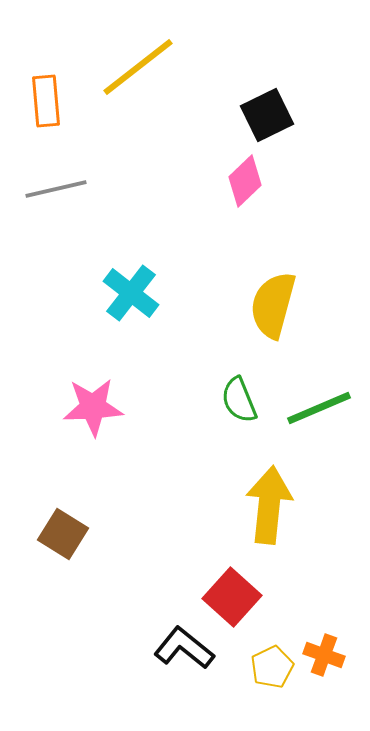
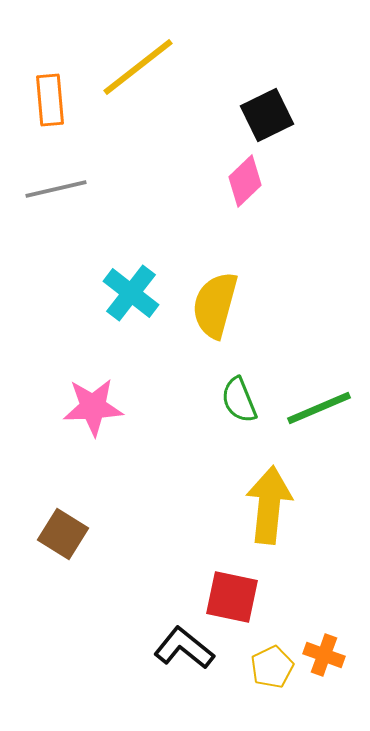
orange rectangle: moved 4 px right, 1 px up
yellow semicircle: moved 58 px left
red square: rotated 30 degrees counterclockwise
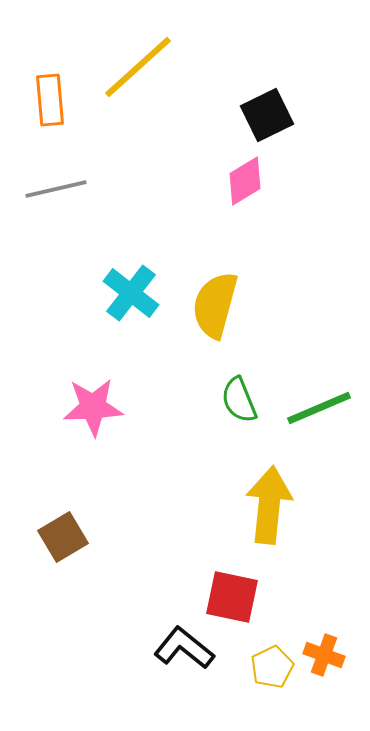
yellow line: rotated 4 degrees counterclockwise
pink diamond: rotated 12 degrees clockwise
brown square: moved 3 px down; rotated 27 degrees clockwise
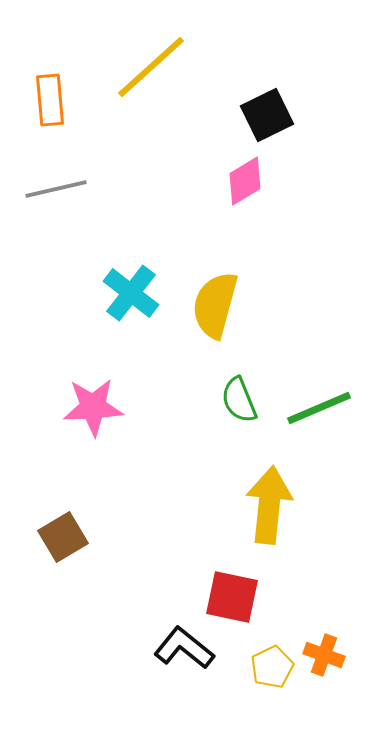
yellow line: moved 13 px right
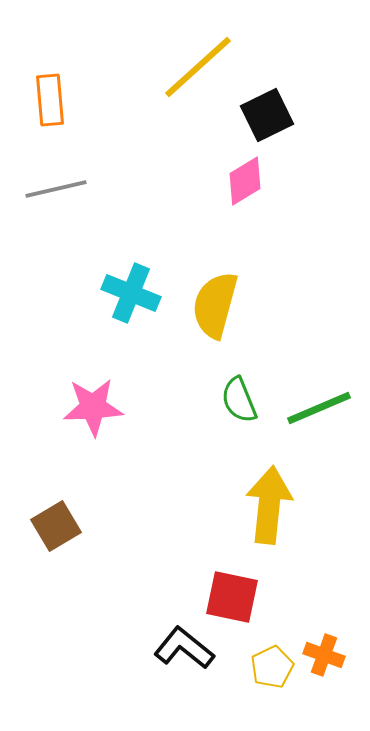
yellow line: moved 47 px right
cyan cross: rotated 16 degrees counterclockwise
brown square: moved 7 px left, 11 px up
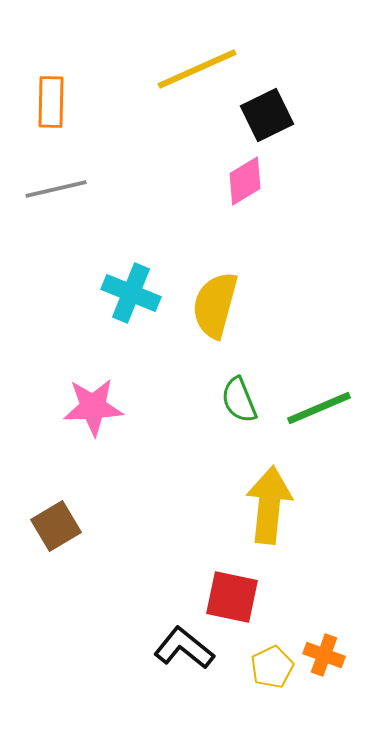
yellow line: moved 1 px left, 2 px down; rotated 18 degrees clockwise
orange rectangle: moved 1 px right, 2 px down; rotated 6 degrees clockwise
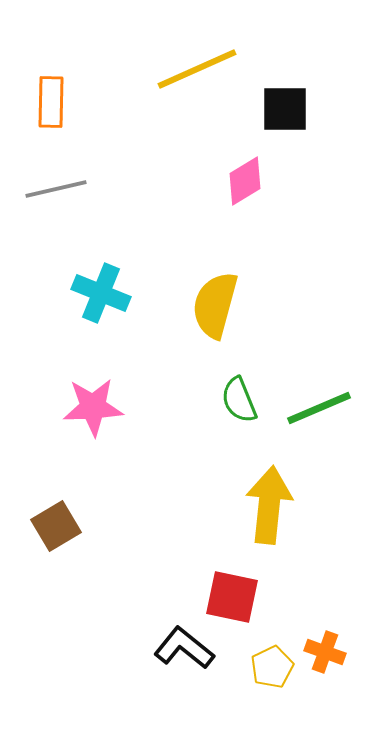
black square: moved 18 px right, 6 px up; rotated 26 degrees clockwise
cyan cross: moved 30 px left
orange cross: moved 1 px right, 3 px up
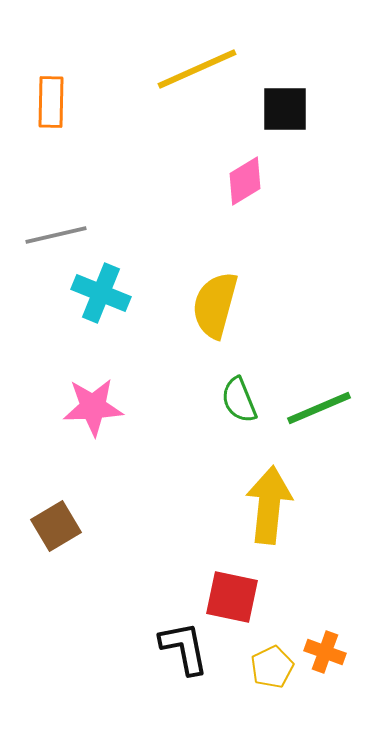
gray line: moved 46 px down
black L-shape: rotated 40 degrees clockwise
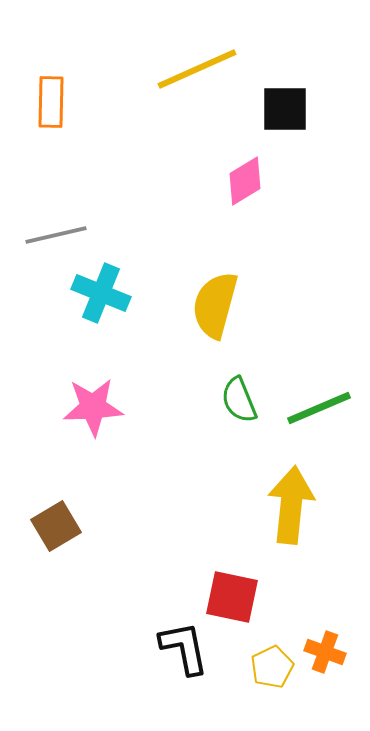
yellow arrow: moved 22 px right
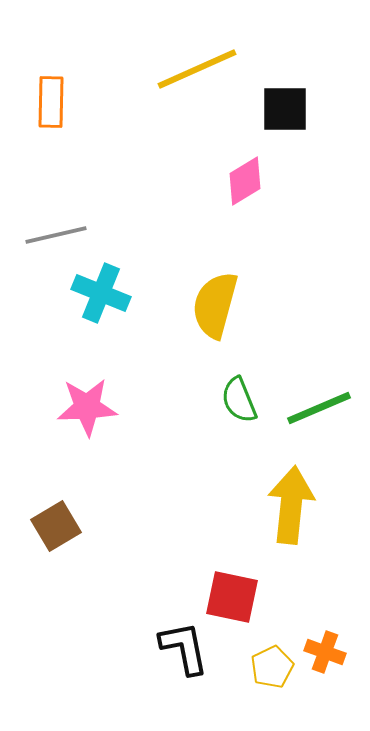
pink star: moved 6 px left
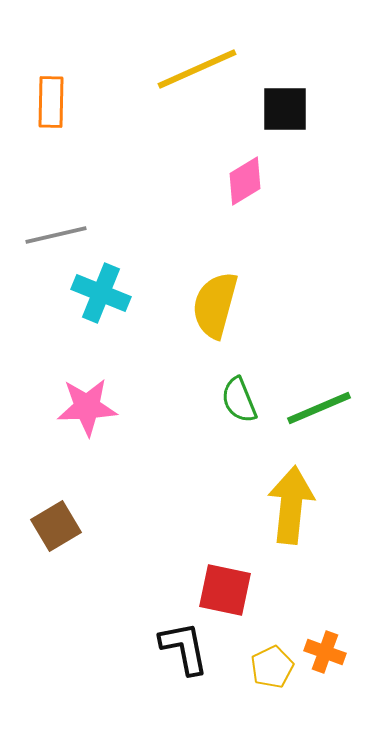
red square: moved 7 px left, 7 px up
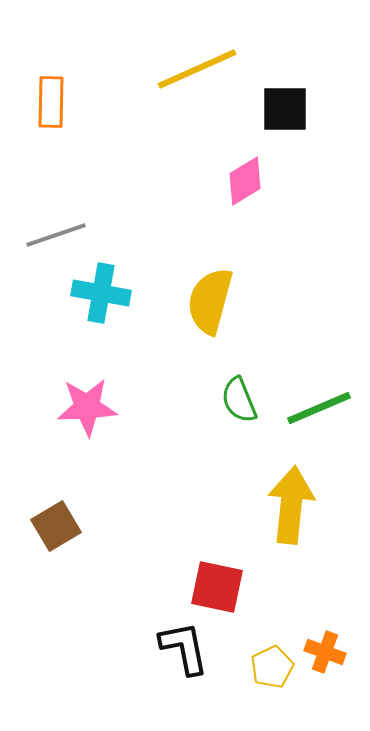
gray line: rotated 6 degrees counterclockwise
cyan cross: rotated 12 degrees counterclockwise
yellow semicircle: moved 5 px left, 4 px up
red square: moved 8 px left, 3 px up
